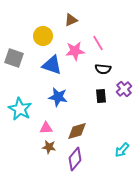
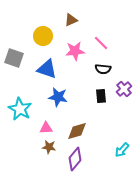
pink line: moved 3 px right; rotated 14 degrees counterclockwise
blue triangle: moved 5 px left, 4 px down
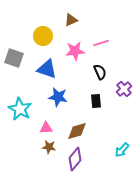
pink line: rotated 63 degrees counterclockwise
black semicircle: moved 3 px left, 3 px down; rotated 119 degrees counterclockwise
black rectangle: moved 5 px left, 5 px down
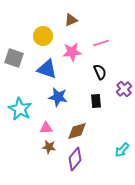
pink star: moved 3 px left, 1 px down
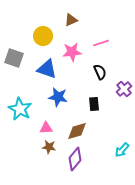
black rectangle: moved 2 px left, 3 px down
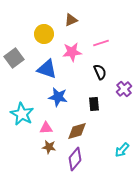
yellow circle: moved 1 px right, 2 px up
gray square: rotated 36 degrees clockwise
cyan star: moved 2 px right, 5 px down
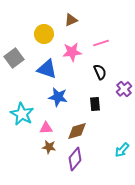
black rectangle: moved 1 px right
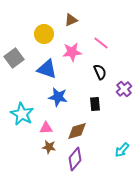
pink line: rotated 56 degrees clockwise
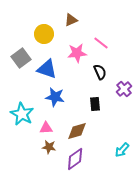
pink star: moved 5 px right, 1 px down
gray square: moved 7 px right
blue star: moved 3 px left
purple diamond: rotated 15 degrees clockwise
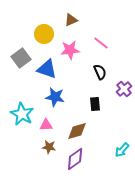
pink star: moved 7 px left, 3 px up
pink triangle: moved 3 px up
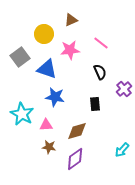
gray square: moved 1 px left, 1 px up
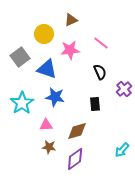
cyan star: moved 11 px up; rotated 10 degrees clockwise
